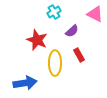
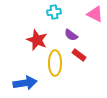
cyan cross: rotated 24 degrees clockwise
purple semicircle: moved 1 px left, 4 px down; rotated 80 degrees clockwise
red rectangle: rotated 24 degrees counterclockwise
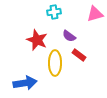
pink triangle: rotated 42 degrees counterclockwise
purple semicircle: moved 2 px left, 1 px down
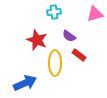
blue arrow: rotated 15 degrees counterclockwise
